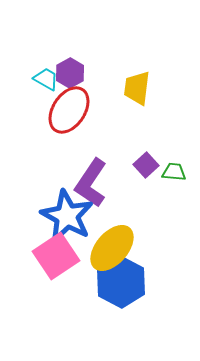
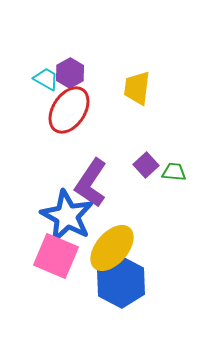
pink square: rotated 33 degrees counterclockwise
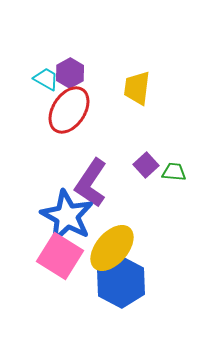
pink square: moved 4 px right; rotated 9 degrees clockwise
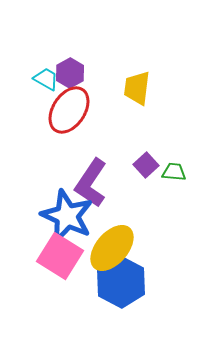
blue star: rotated 4 degrees counterclockwise
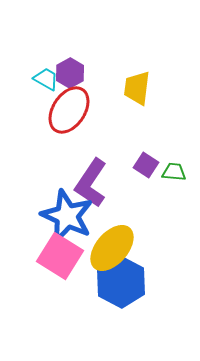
purple square: rotated 15 degrees counterclockwise
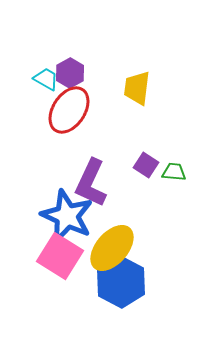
purple L-shape: rotated 9 degrees counterclockwise
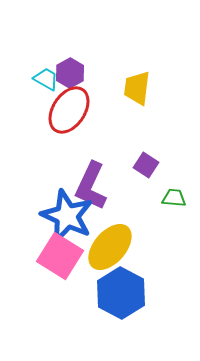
green trapezoid: moved 26 px down
purple L-shape: moved 3 px down
yellow ellipse: moved 2 px left, 1 px up
blue hexagon: moved 11 px down
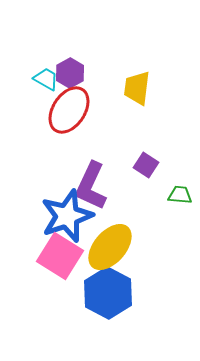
green trapezoid: moved 6 px right, 3 px up
blue star: rotated 28 degrees clockwise
blue hexagon: moved 13 px left
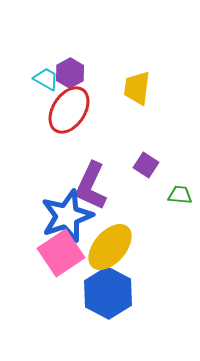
pink square: moved 1 px right, 3 px up; rotated 24 degrees clockwise
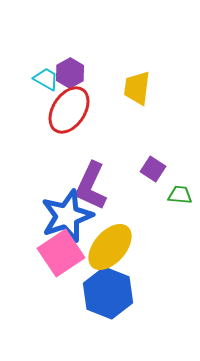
purple square: moved 7 px right, 4 px down
blue hexagon: rotated 6 degrees counterclockwise
